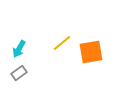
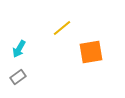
yellow line: moved 15 px up
gray rectangle: moved 1 px left, 4 px down
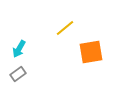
yellow line: moved 3 px right
gray rectangle: moved 3 px up
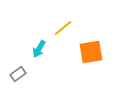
yellow line: moved 2 px left
cyan arrow: moved 20 px right
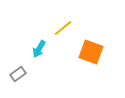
orange square: rotated 30 degrees clockwise
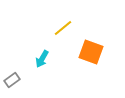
cyan arrow: moved 3 px right, 10 px down
gray rectangle: moved 6 px left, 6 px down
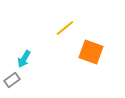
yellow line: moved 2 px right
cyan arrow: moved 18 px left
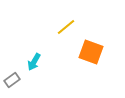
yellow line: moved 1 px right, 1 px up
cyan arrow: moved 10 px right, 3 px down
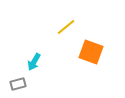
gray rectangle: moved 6 px right, 4 px down; rotated 21 degrees clockwise
